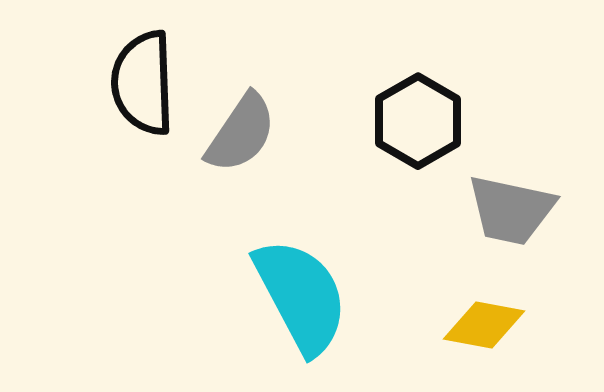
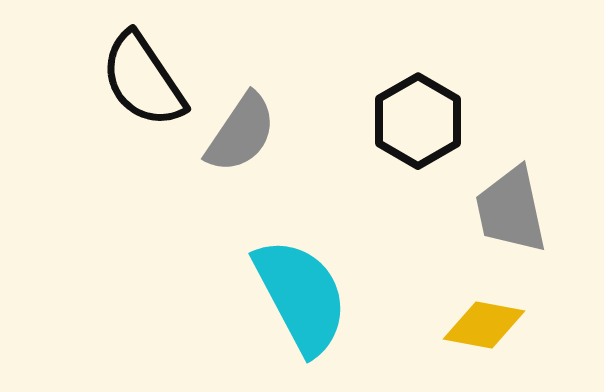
black semicircle: moved 3 px up; rotated 32 degrees counterclockwise
gray trapezoid: rotated 66 degrees clockwise
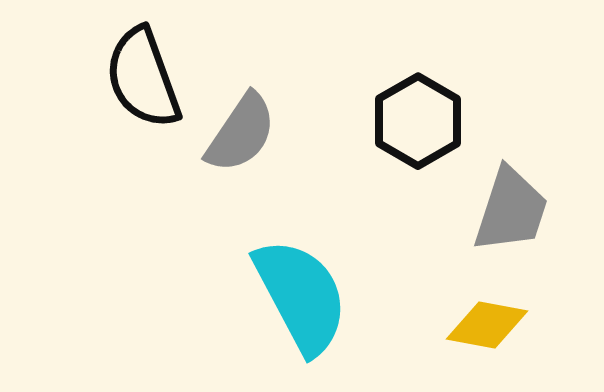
black semicircle: moved 2 px up; rotated 14 degrees clockwise
gray trapezoid: rotated 150 degrees counterclockwise
yellow diamond: moved 3 px right
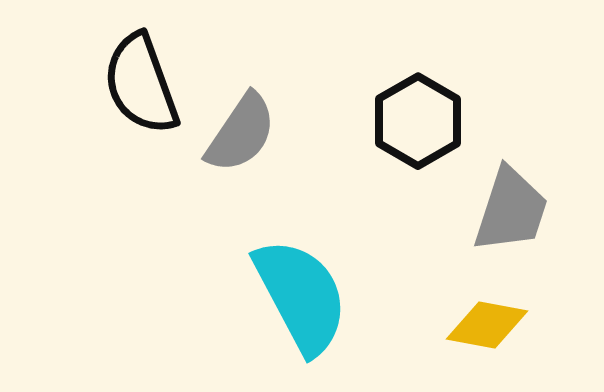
black semicircle: moved 2 px left, 6 px down
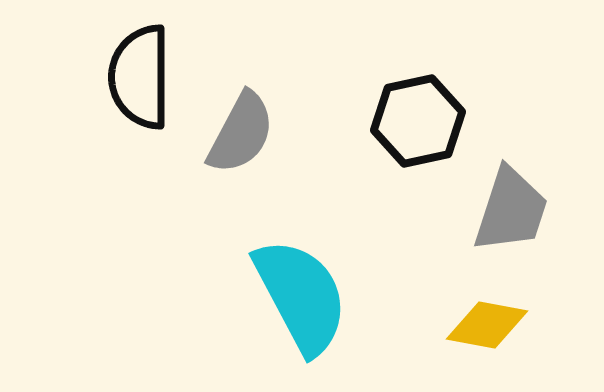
black semicircle: moved 1 px left, 7 px up; rotated 20 degrees clockwise
black hexagon: rotated 18 degrees clockwise
gray semicircle: rotated 6 degrees counterclockwise
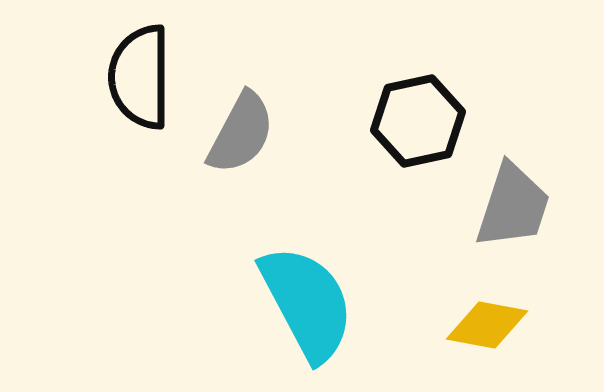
gray trapezoid: moved 2 px right, 4 px up
cyan semicircle: moved 6 px right, 7 px down
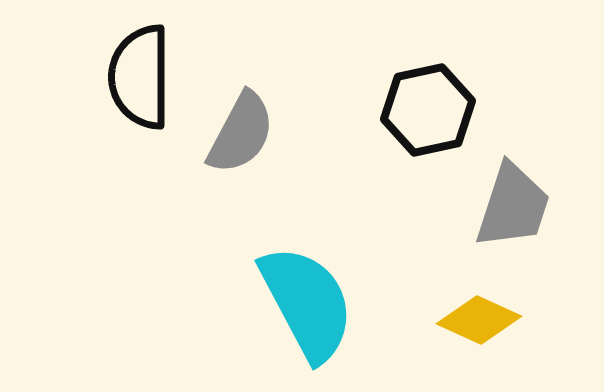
black hexagon: moved 10 px right, 11 px up
yellow diamond: moved 8 px left, 5 px up; rotated 14 degrees clockwise
